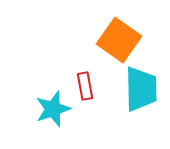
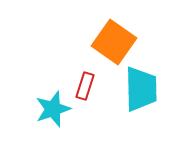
orange square: moved 5 px left, 2 px down
red rectangle: rotated 28 degrees clockwise
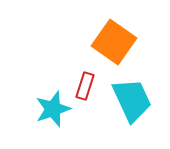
cyan trapezoid: moved 9 px left, 11 px down; rotated 24 degrees counterclockwise
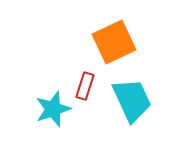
orange square: rotated 30 degrees clockwise
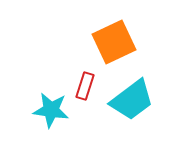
cyan trapezoid: rotated 78 degrees clockwise
cyan star: moved 2 px left, 1 px down; rotated 27 degrees clockwise
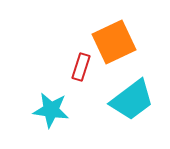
red rectangle: moved 4 px left, 19 px up
